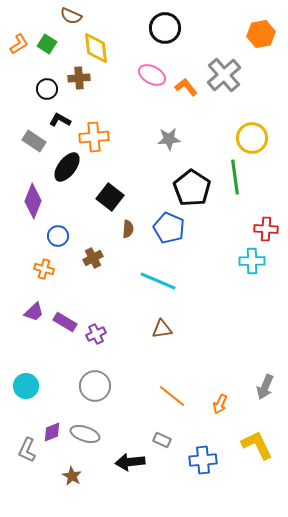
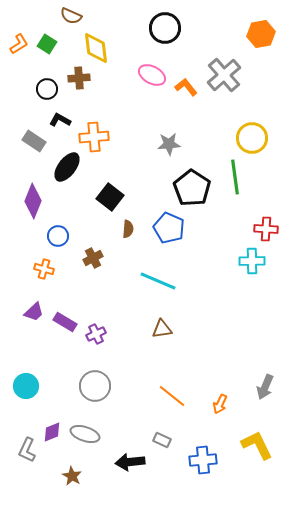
gray star at (169, 139): moved 5 px down
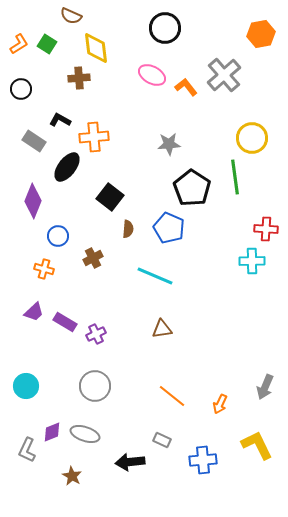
black circle at (47, 89): moved 26 px left
cyan line at (158, 281): moved 3 px left, 5 px up
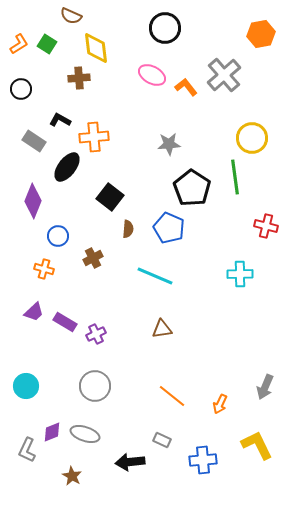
red cross at (266, 229): moved 3 px up; rotated 10 degrees clockwise
cyan cross at (252, 261): moved 12 px left, 13 px down
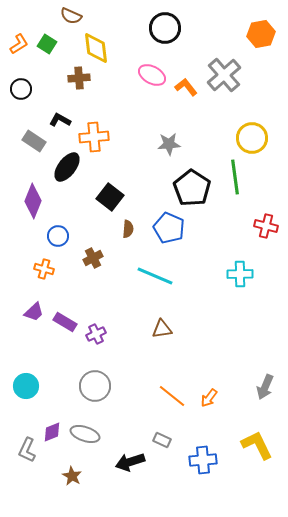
orange arrow at (220, 404): moved 11 px left, 6 px up; rotated 12 degrees clockwise
black arrow at (130, 462): rotated 12 degrees counterclockwise
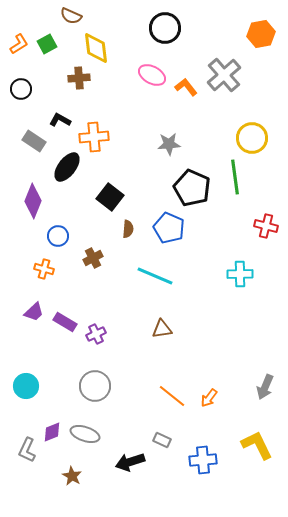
green square at (47, 44): rotated 30 degrees clockwise
black pentagon at (192, 188): rotated 9 degrees counterclockwise
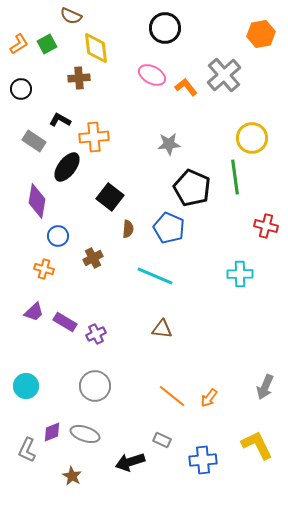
purple diamond at (33, 201): moved 4 px right; rotated 12 degrees counterclockwise
brown triangle at (162, 329): rotated 15 degrees clockwise
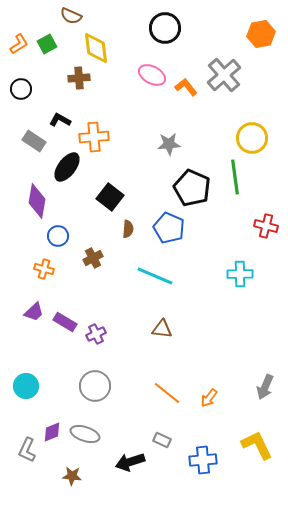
orange line at (172, 396): moved 5 px left, 3 px up
brown star at (72, 476): rotated 24 degrees counterclockwise
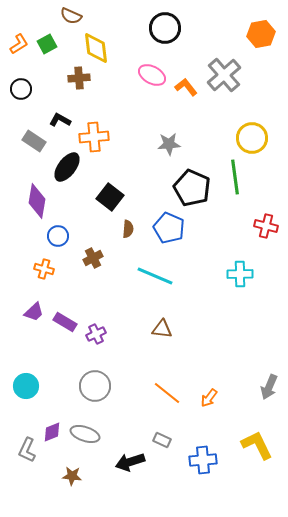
gray arrow at (265, 387): moved 4 px right
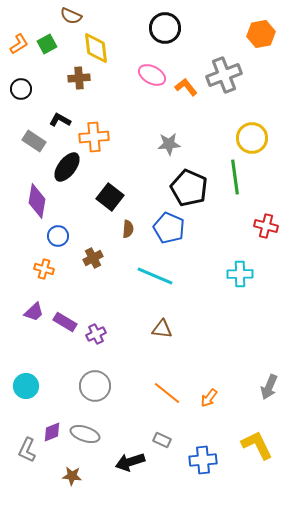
gray cross at (224, 75): rotated 20 degrees clockwise
black pentagon at (192, 188): moved 3 px left
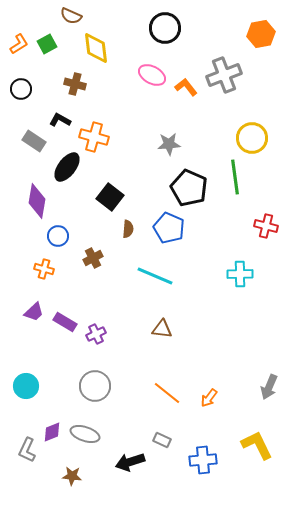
brown cross at (79, 78): moved 4 px left, 6 px down; rotated 20 degrees clockwise
orange cross at (94, 137): rotated 20 degrees clockwise
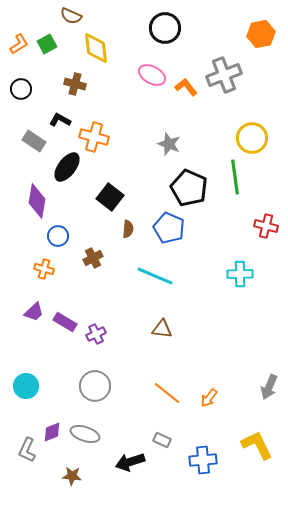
gray star at (169, 144): rotated 25 degrees clockwise
